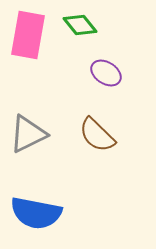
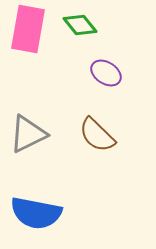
pink rectangle: moved 6 px up
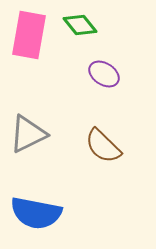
pink rectangle: moved 1 px right, 6 px down
purple ellipse: moved 2 px left, 1 px down
brown semicircle: moved 6 px right, 11 px down
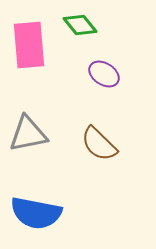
pink rectangle: moved 10 px down; rotated 15 degrees counterclockwise
gray triangle: rotated 15 degrees clockwise
brown semicircle: moved 4 px left, 2 px up
